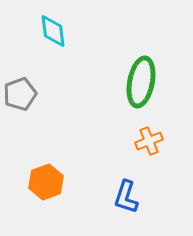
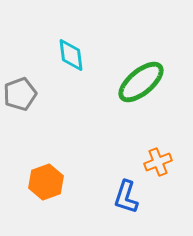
cyan diamond: moved 18 px right, 24 px down
green ellipse: rotated 39 degrees clockwise
orange cross: moved 9 px right, 21 px down
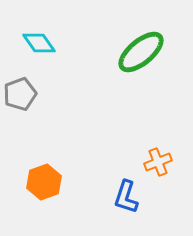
cyan diamond: moved 32 px left, 12 px up; rotated 28 degrees counterclockwise
green ellipse: moved 30 px up
orange hexagon: moved 2 px left
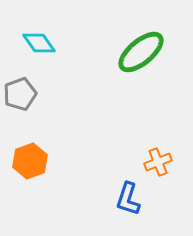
orange hexagon: moved 14 px left, 21 px up
blue L-shape: moved 2 px right, 2 px down
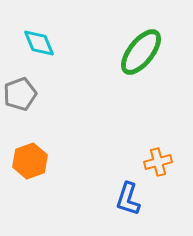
cyan diamond: rotated 12 degrees clockwise
green ellipse: rotated 12 degrees counterclockwise
orange cross: rotated 8 degrees clockwise
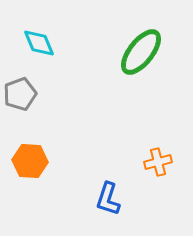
orange hexagon: rotated 24 degrees clockwise
blue L-shape: moved 20 px left
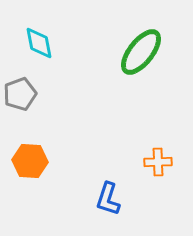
cyan diamond: rotated 12 degrees clockwise
orange cross: rotated 12 degrees clockwise
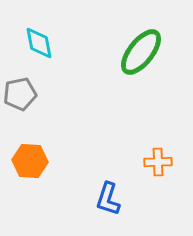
gray pentagon: rotated 8 degrees clockwise
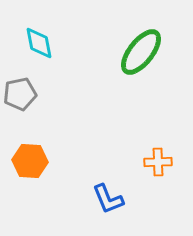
blue L-shape: rotated 40 degrees counterclockwise
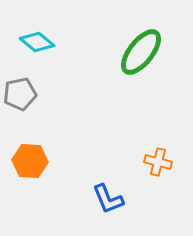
cyan diamond: moved 2 px left, 1 px up; rotated 40 degrees counterclockwise
orange cross: rotated 16 degrees clockwise
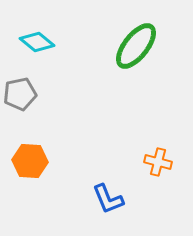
green ellipse: moved 5 px left, 6 px up
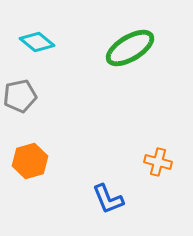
green ellipse: moved 6 px left, 2 px down; rotated 21 degrees clockwise
gray pentagon: moved 2 px down
orange hexagon: rotated 20 degrees counterclockwise
